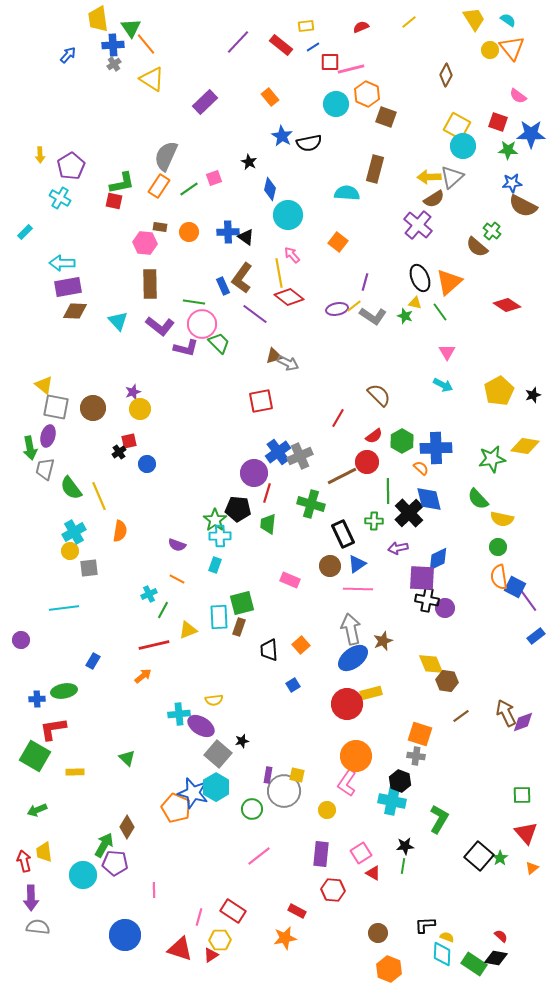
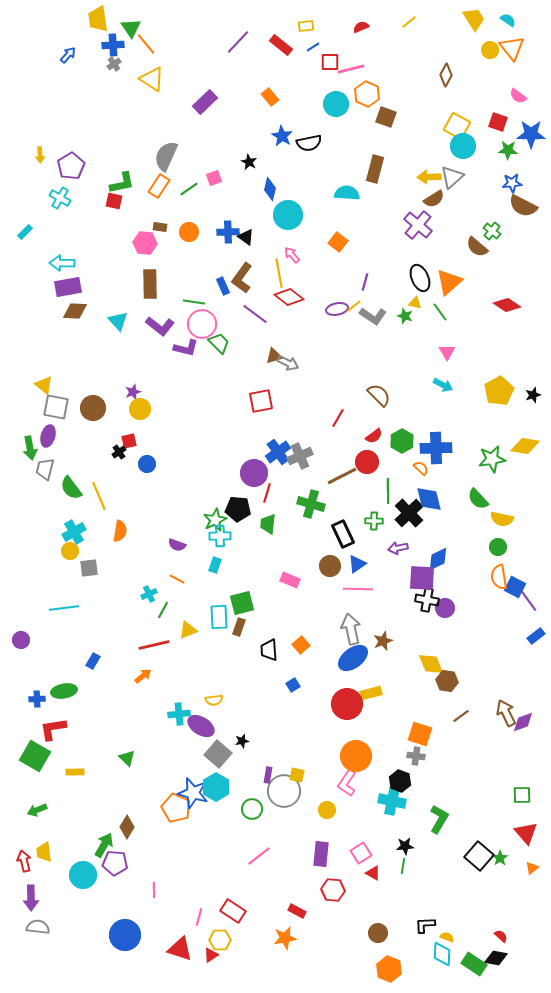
green star at (215, 520): rotated 10 degrees clockwise
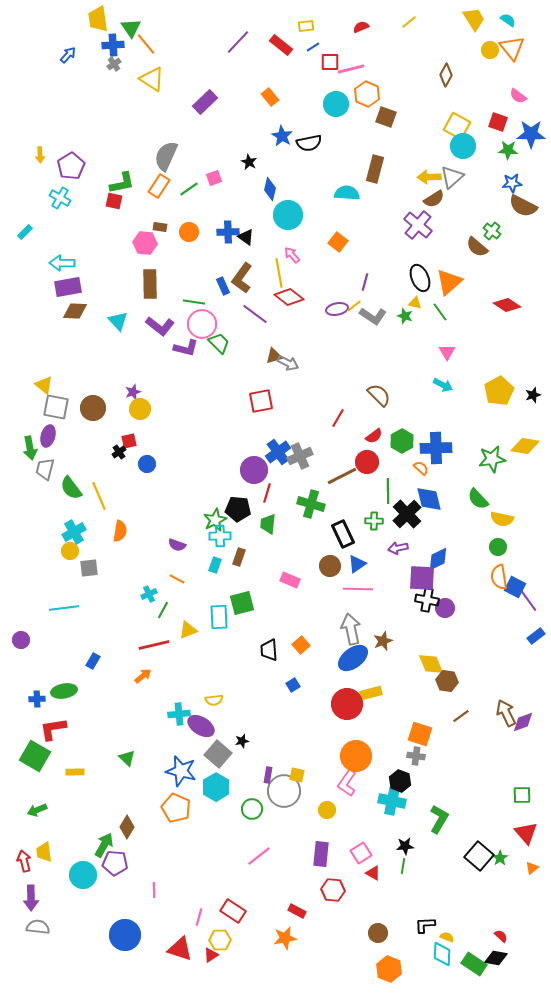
purple circle at (254, 473): moved 3 px up
black cross at (409, 513): moved 2 px left, 1 px down
brown rectangle at (239, 627): moved 70 px up
blue star at (193, 793): moved 12 px left, 22 px up
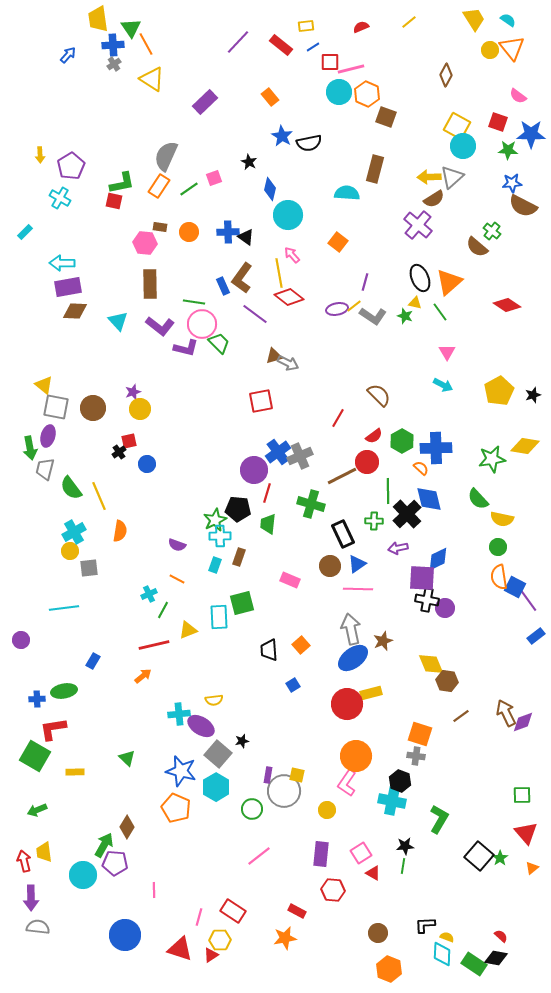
orange line at (146, 44): rotated 10 degrees clockwise
cyan circle at (336, 104): moved 3 px right, 12 px up
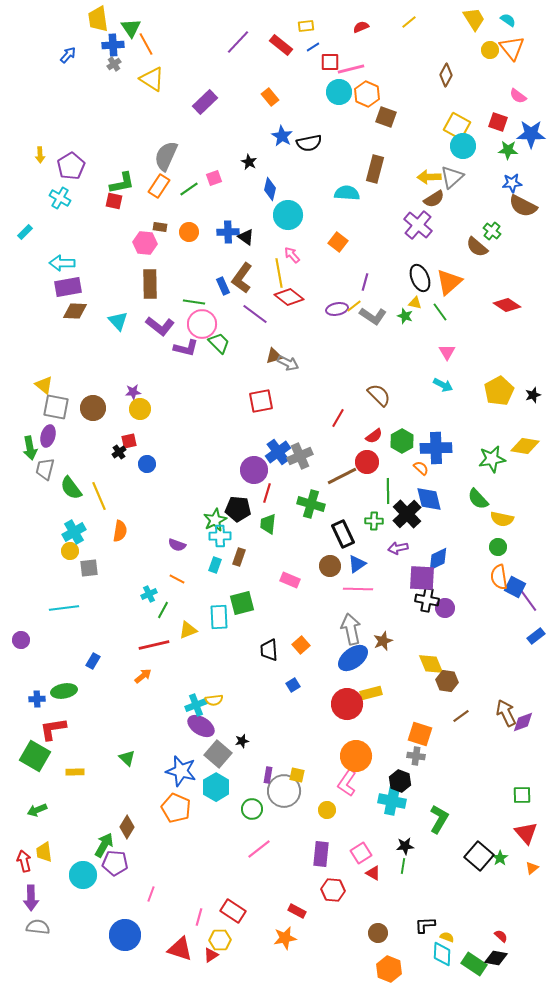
purple star at (133, 392): rotated 14 degrees clockwise
cyan cross at (179, 714): moved 17 px right, 9 px up; rotated 15 degrees counterclockwise
pink line at (259, 856): moved 7 px up
pink line at (154, 890): moved 3 px left, 4 px down; rotated 21 degrees clockwise
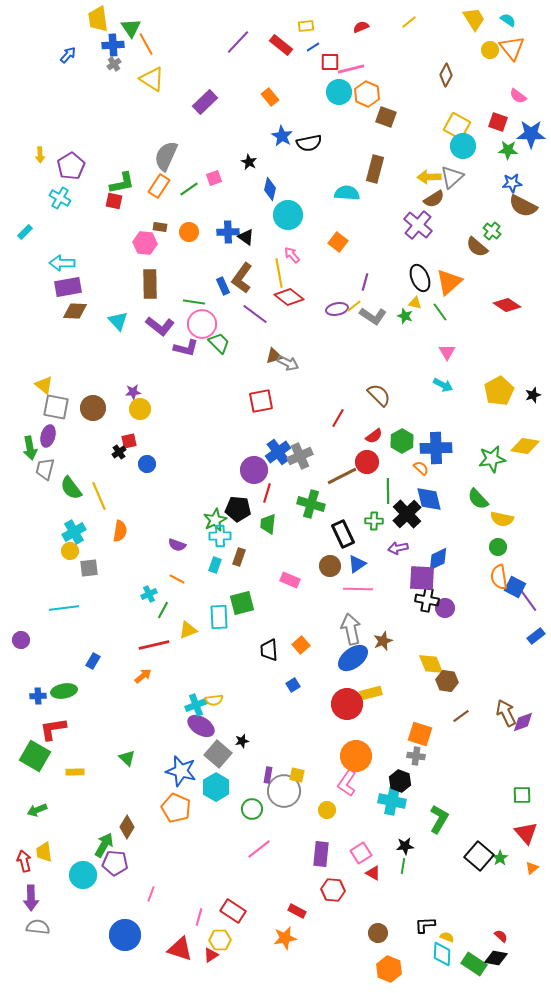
blue cross at (37, 699): moved 1 px right, 3 px up
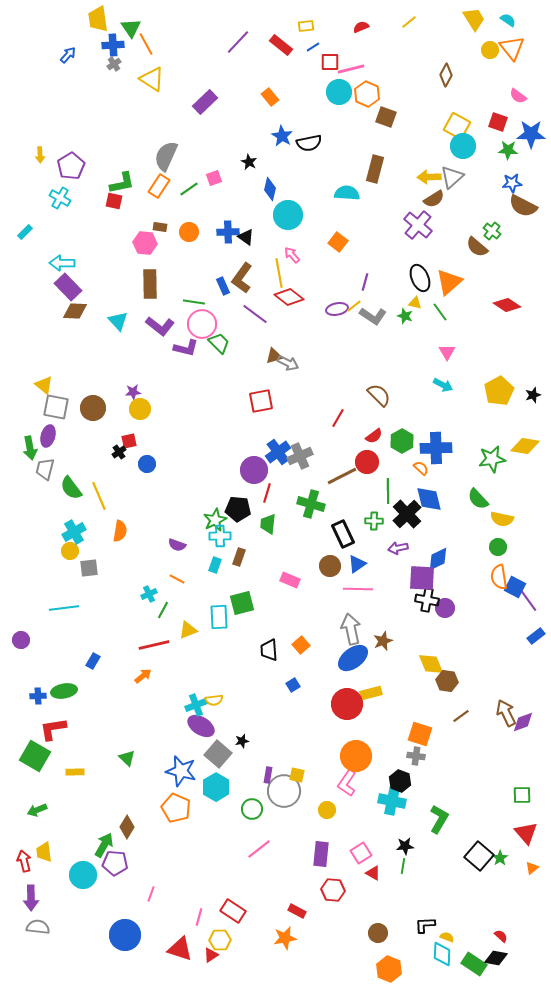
purple rectangle at (68, 287): rotated 56 degrees clockwise
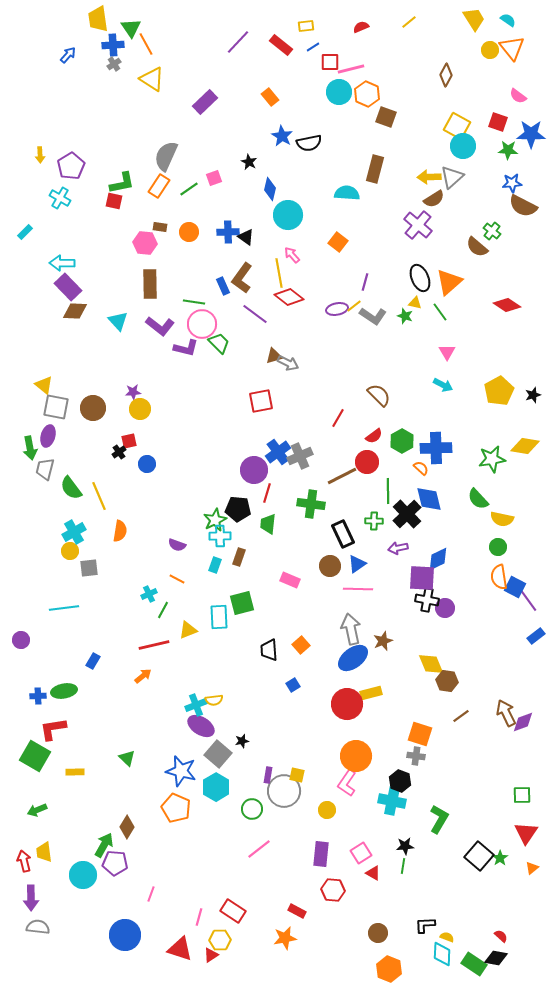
green cross at (311, 504): rotated 8 degrees counterclockwise
red triangle at (526, 833): rotated 15 degrees clockwise
